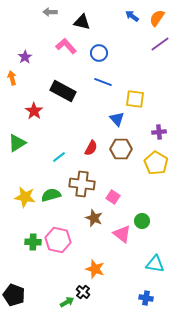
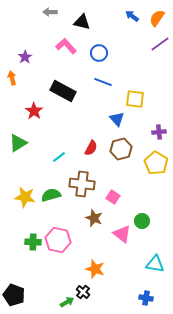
green triangle: moved 1 px right
brown hexagon: rotated 15 degrees counterclockwise
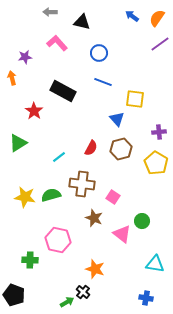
pink L-shape: moved 9 px left, 3 px up
purple star: rotated 24 degrees clockwise
green cross: moved 3 px left, 18 px down
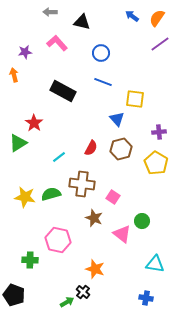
blue circle: moved 2 px right
purple star: moved 5 px up
orange arrow: moved 2 px right, 3 px up
red star: moved 12 px down
green semicircle: moved 1 px up
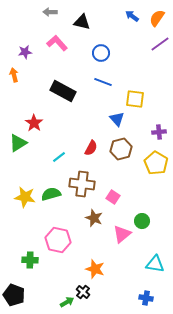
pink triangle: rotated 42 degrees clockwise
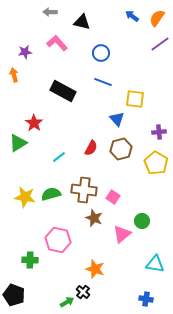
brown cross: moved 2 px right, 6 px down
blue cross: moved 1 px down
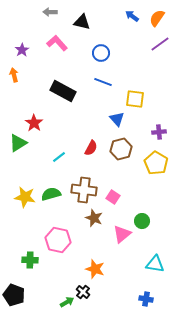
purple star: moved 3 px left, 2 px up; rotated 24 degrees counterclockwise
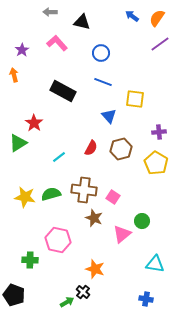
blue triangle: moved 8 px left, 3 px up
